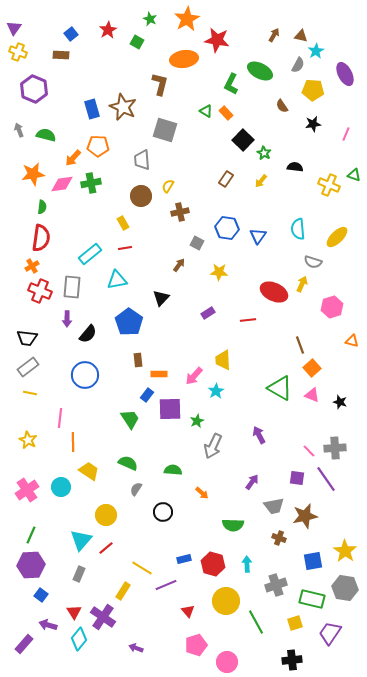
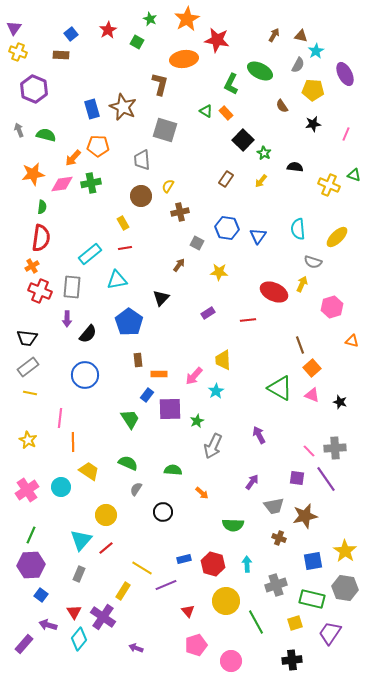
pink circle at (227, 662): moved 4 px right, 1 px up
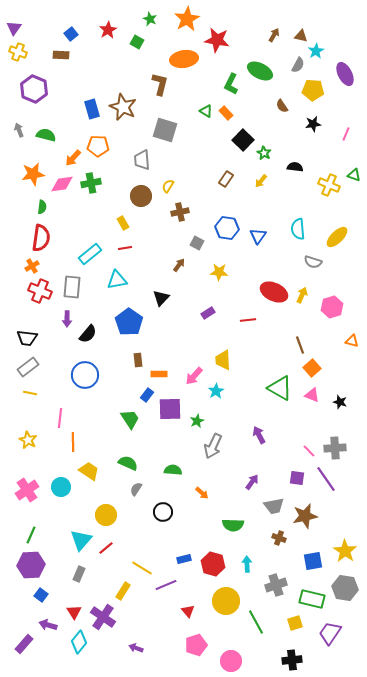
yellow arrow at (302, 284): moved 11 px down
cyan diamond at (79, 639): moved 3 px down
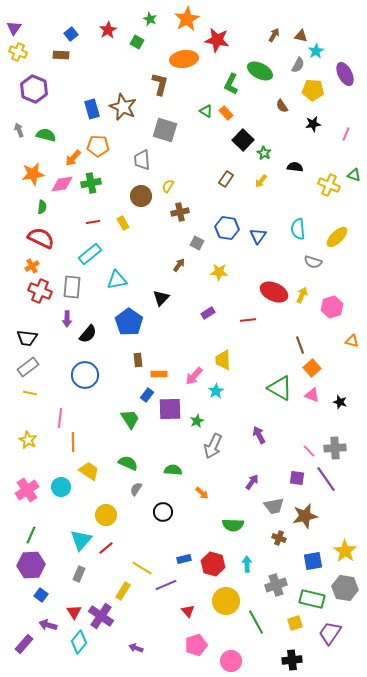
red semicircle at (41, 238): rotated 72 degrees counterclockwise
red line at (125, 248): moved 32 px left, 26 px up
purple cross at (103, 617): moved 2 px left, 1 px up
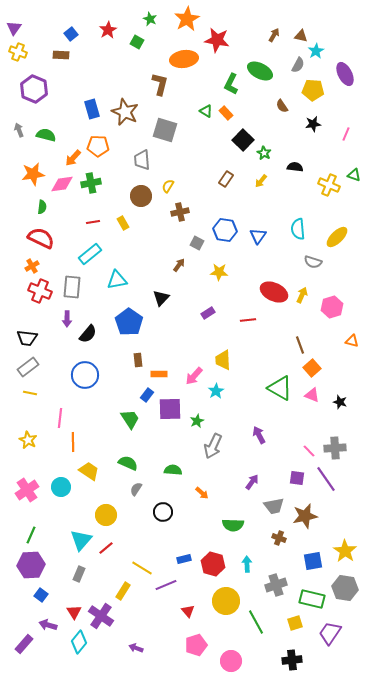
brown star at (123, 107): moved 2 px right, 5 px down
blue hexagon at (227, 228): moved 2 px left, 2 px down
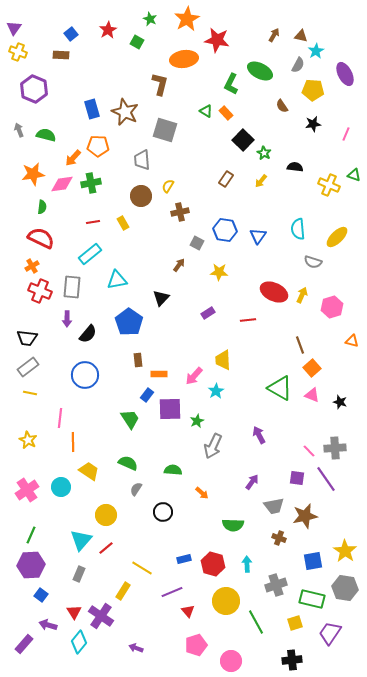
purple line at (166, 585): moved 6 px right, 7 px down
